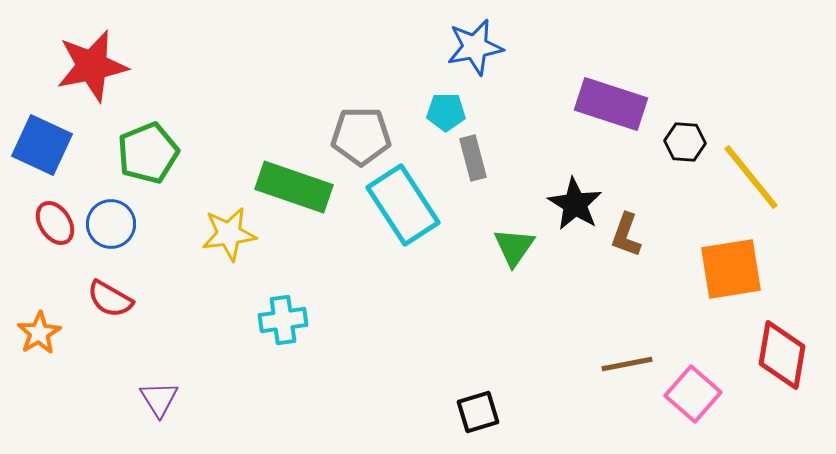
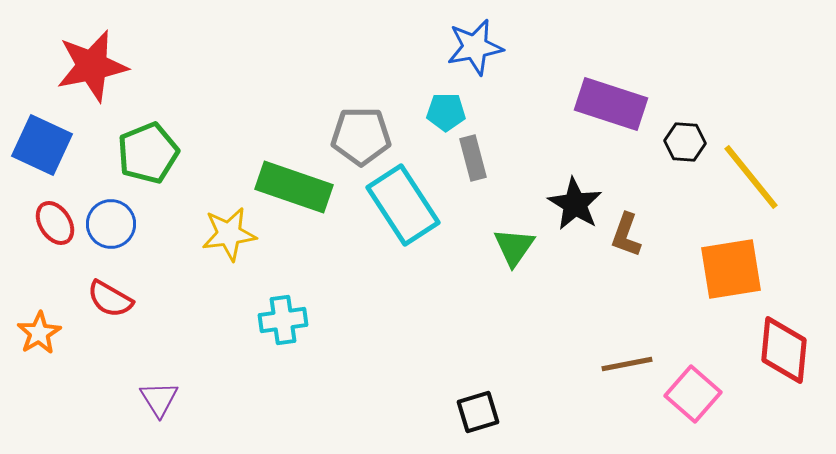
red diamond: moved 2 px right, 5 px up; rotated 4 degrees counterclockwise
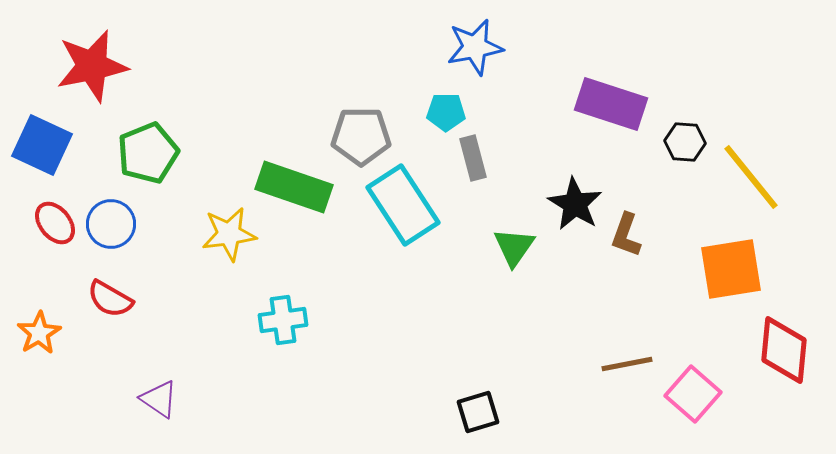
red ellipse: rotated 6 degrees counterclockwise
purple triangle: rotated 24 degrees counterclockwise
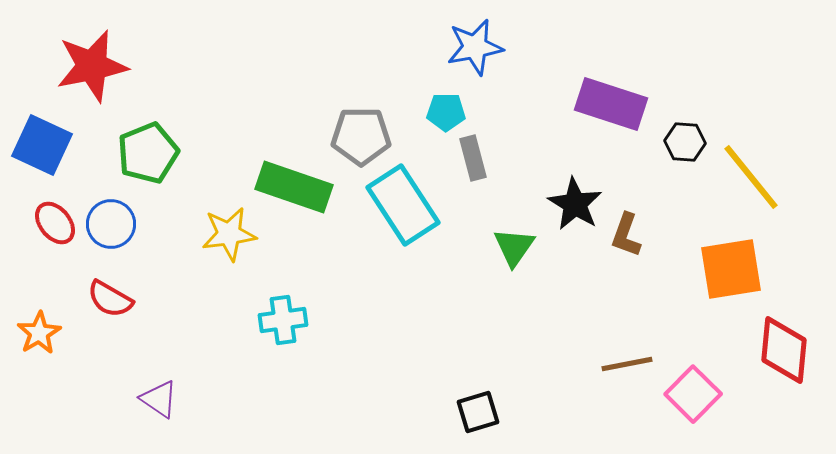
pink square: rotated 4 degrees clockwise
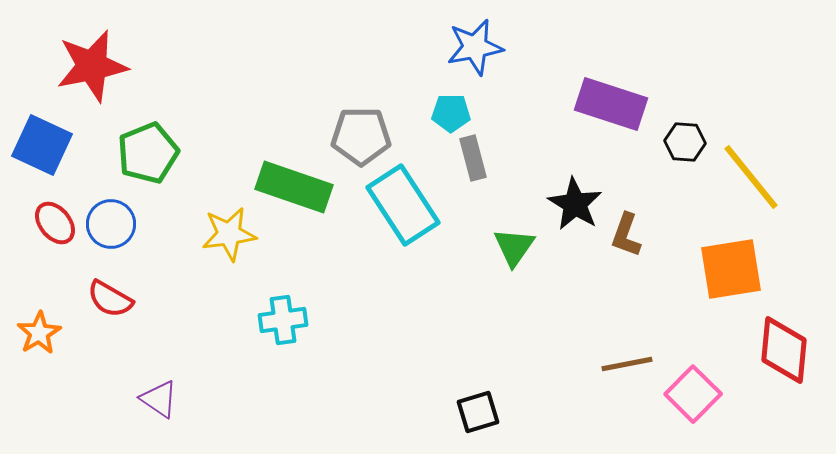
cyan pentagon: moved 5 px right, 1 px down
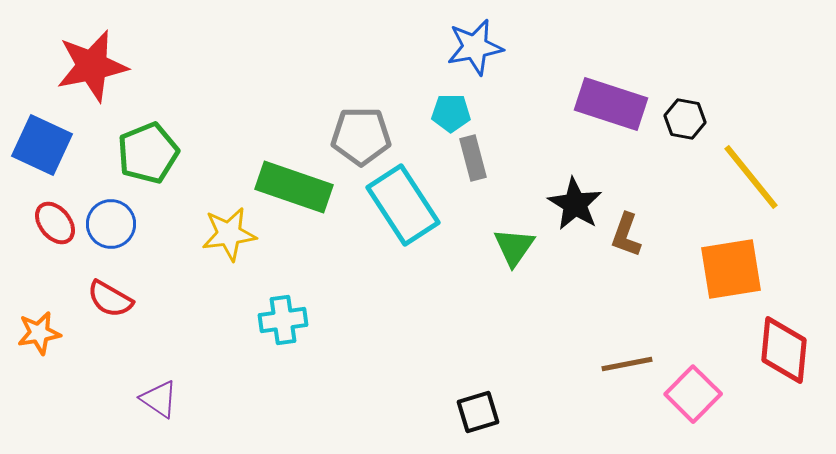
black hexagon: moved 23 px up; rotated 6 degrees clockwise
orange star: rotated 21 degrees clockwise
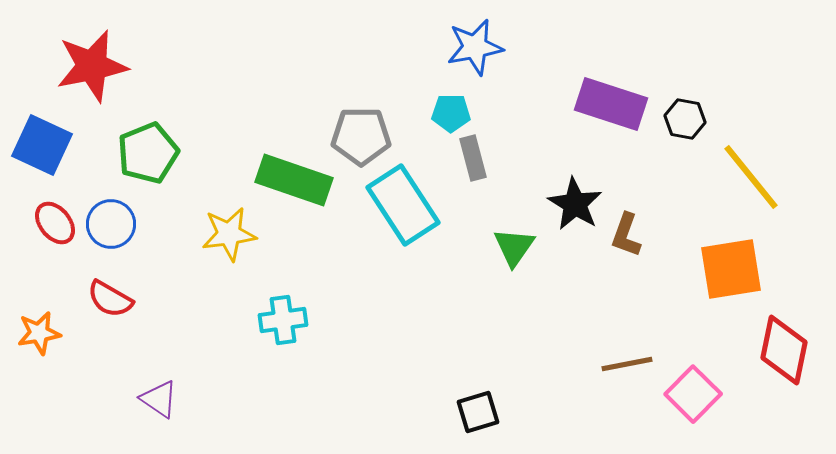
green rectangle: moved 7 px up
red diamond: rotated 6 degrees clockwise
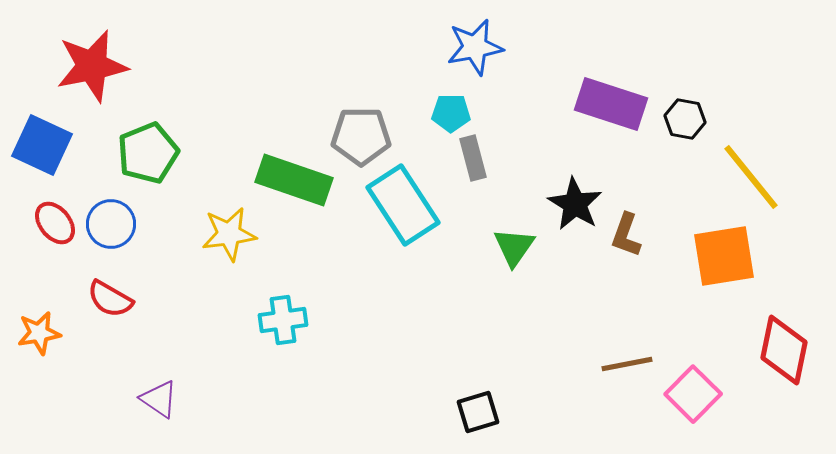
orange square: moved 7 px left, 13 px up
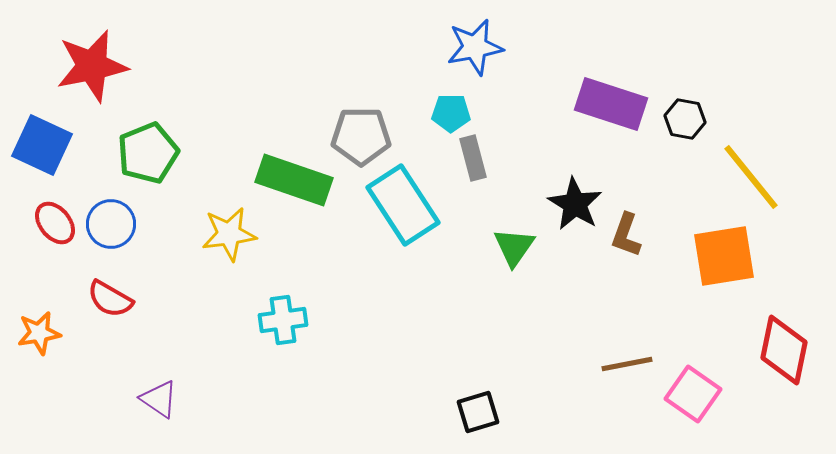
pink square: rotated 10 degrees counterclockwise
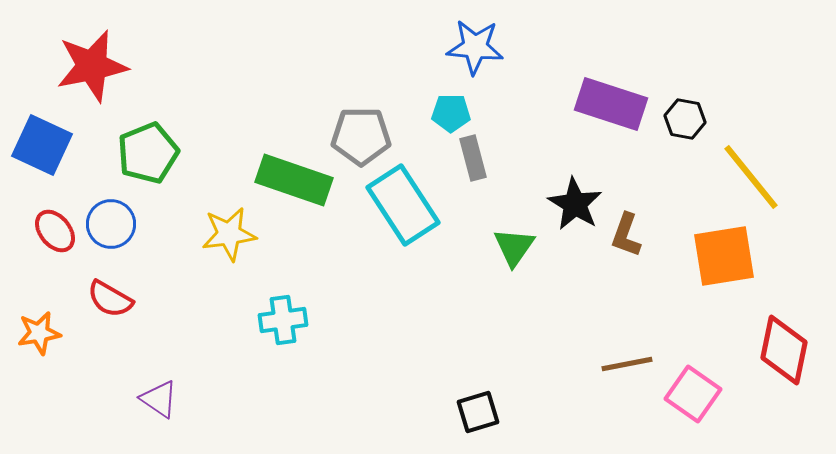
blue star: rotated 16 degrees clockwise
red ellipse: moved 8 px down
